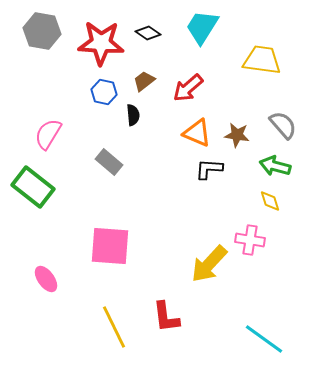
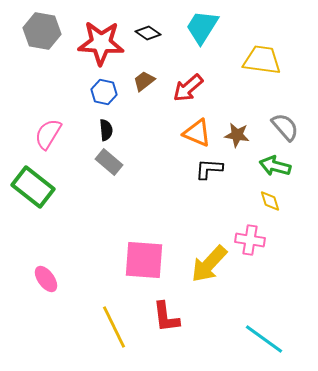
black semicircle: moved 27 px left, 15 px down
gray semicircle: moved 2 px right, 2 px down
pink square: moved 34 px right, 14 px down
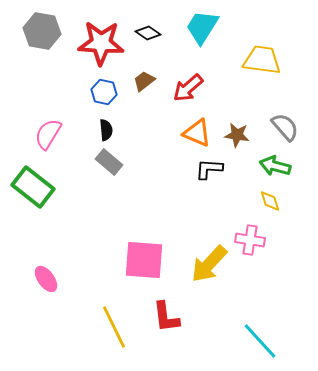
cyan line: moved 4 px left, 2 px down; rotated 12 degrees clockwise
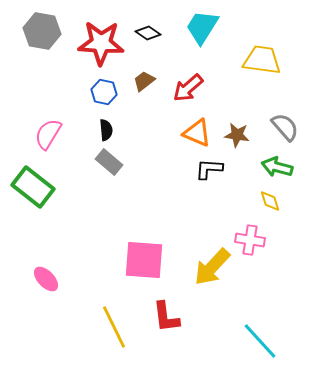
green arrow: moved 2 px right, 1 px down
yellow arrow: moved 3 px right, 3 px down
pink ellipse: rotated 8 degrees counterclockwise
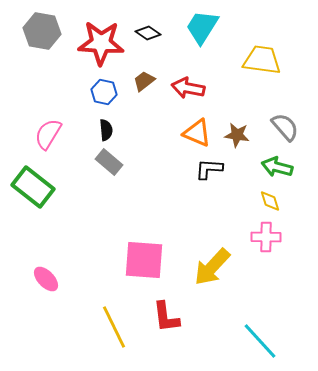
red arrow: rotated 52 degrees clockwise
pink cross: moved 16 px right, 3 px up; rotated 8 degrees counterclockwise
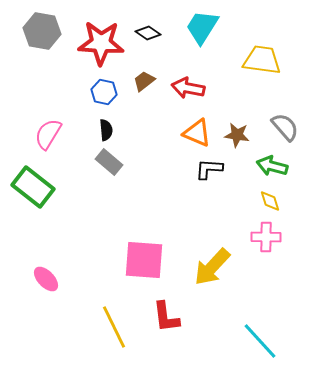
green arrow: moved 5 px left, 1 px up
